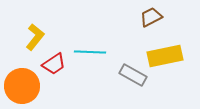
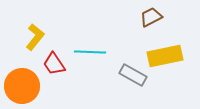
red trapezoid: rotated 90 degrees clockwise
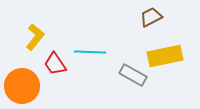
red trapezoid: moved 1 px right
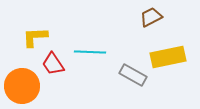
yellow L-shape: rotated 132 degrees counterclockwise
yellow rectangle: moved 3 px right, 1 px down
red trapezoid: moved 2 px left
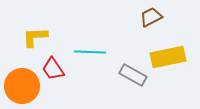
red trapezoid: moved 5 px down
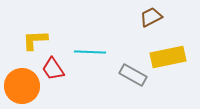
yellow L-shape: moved 3 px down
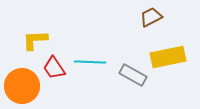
cyan line: moved 10 px down
red trapezoid: moved 1 px right, 1 px up
